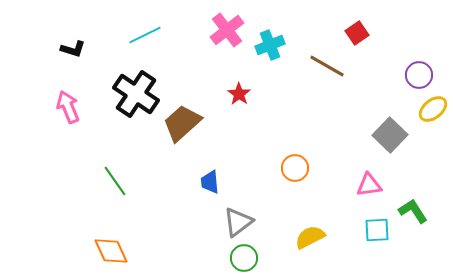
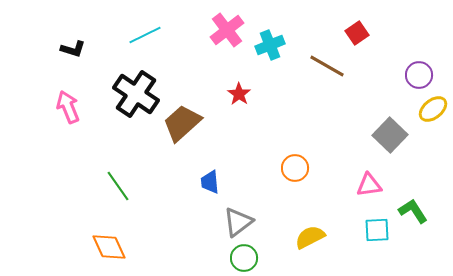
green line: moved 3 px right, 5 px down
orange diamond: moved 2 px left, 4 px up
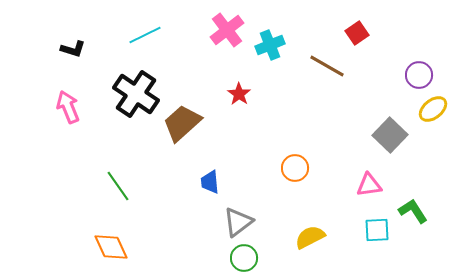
orange diamond: moved 2 px right
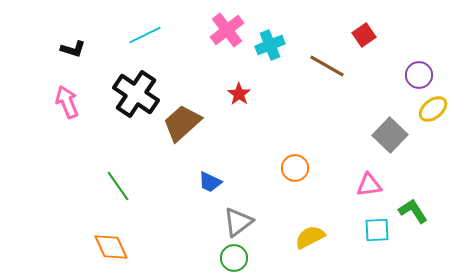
red square: moved 7 px right, 2 px down
pink arrow: moved 1 px left, 5 px up
blue trapezoid: rotated 60 degrees counterclockwise
green circle: moved 10 px left
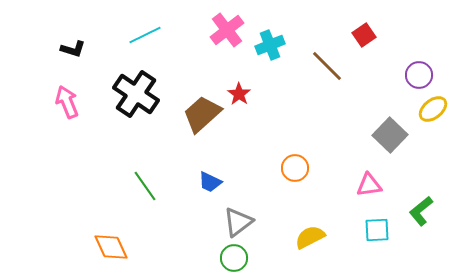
brown line: rotated 15 degrees clockwise
brown trapezoid: moved 20 px right, 9 px up
green line: moved 27 px right
green L-shape: moved 8 px right; rotated 96 degrees counterclockwise
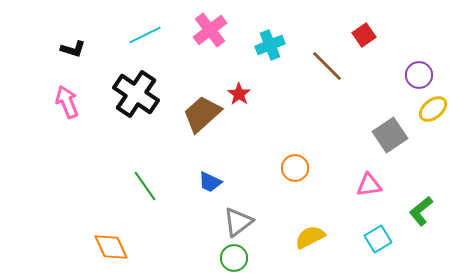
pink cross: moved 17 px left
gray square: rotated 12 degrees clockwise
cyan square: moved 1 px right, 9 px down; rotated 28 degrees counterclockwise
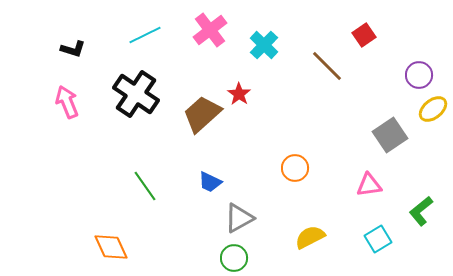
cyan cross: moved 6 px left; rotated 24 degrees counterclockwise
gray triangle: moved 1 px right, 4 px up; rotated 8 degrees clockwise
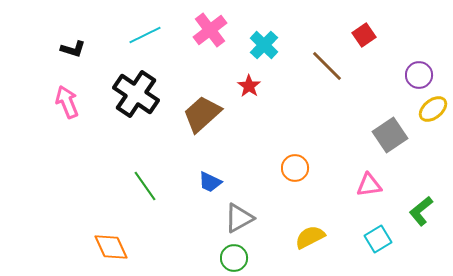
red star: moved 10 px right, 8 px up
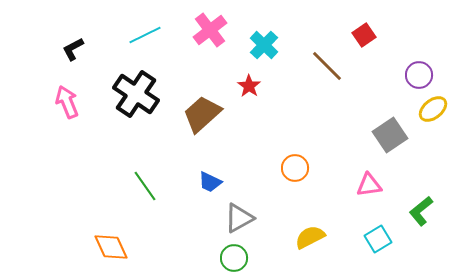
black L-shape: rotated 135 degrees clockwise
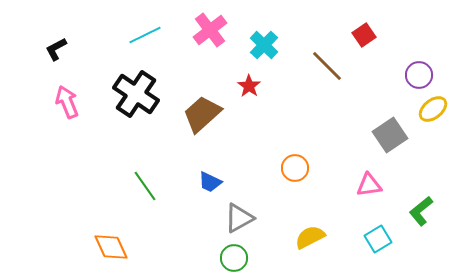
black L-shape: moved 17 px left
